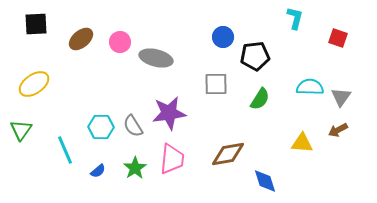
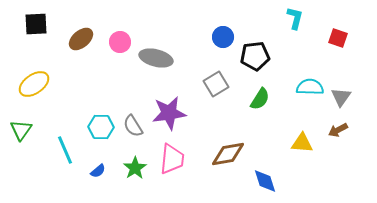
gray square: rotated 30 degrees counterclockwise
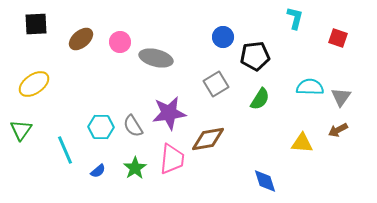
brown diamond: moved 20 px left, 15 px up
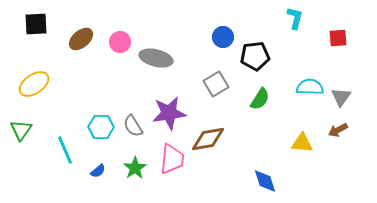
red square: rotated 24 degrees counterclockwise
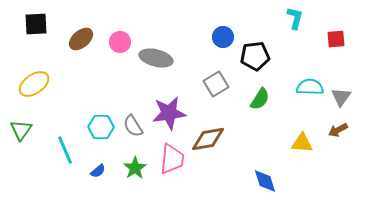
red square: moved 2 px left, 1 px down
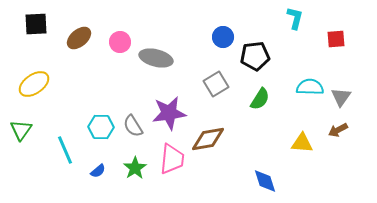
brown ellipse: moved 2 px left, 1 px up
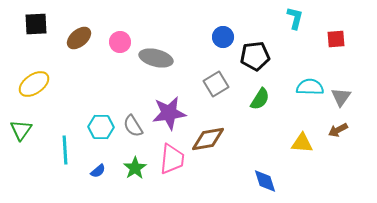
cyan line: rotated 20 degrees clockwise
